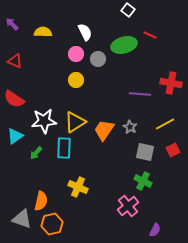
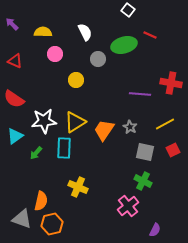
pink circle: moved 21 px left
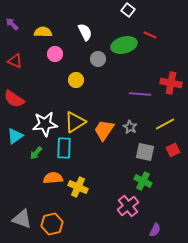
white star: moved 1 px right, 3 px down
orange semicircle: moved 12 px right, 23 px up; rotated 108 degrees counterclockwise
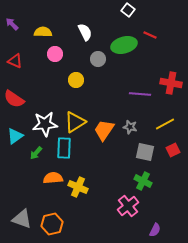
gray star: rotated 16 degrees counterclockwise
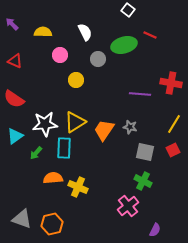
pink circle: moved 5 px right, 1 px down
yellow line: moved 9 px right; rotated 30 degrees counterclockwise
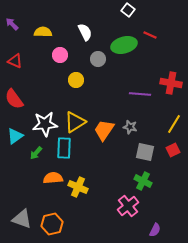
red semicircle: rotated 20 degrees clockwise
